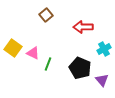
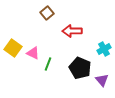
brown square: moved 1 px right, 2 px up
red arrow: moved 11 px left, 4 px down
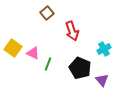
red arrow: rotated 108 degrees counterclockwise
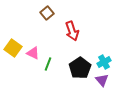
cyan cross: moved 13 px down
black pentagon: rotated 15 degrees clockwise
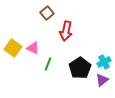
red arrow: moved 6 px left; rotated 30 degrees clockwise
pink triangle: moved 5 px up
purple triangle: rotated 32 degrees clockwise
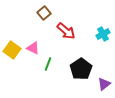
brown square: moved 3 px left
red arrow: rotated 60 degrees counterclockwise
yellow square: moved 1 px left, 2 px down
cyan cross: moved 1 px left, 28 px up
black pentagon: moved 1 px right, 1 px down
purple triangle: moved 2 px right, 4 px down
